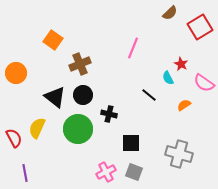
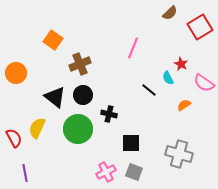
black line: moved 5 px up
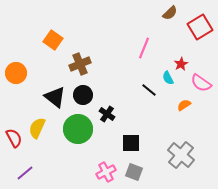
pink line: moved 11 px right
red star: rotated 16 degrees clockwise
pink semicircle: moved 3 px left
black cross: moved 2 px left; rotated 21 degrees clockwise
gray cross: moved 2 px right, 1 px down; rotated 24 degrees clockwise
purple line: rotated 60 degrees clockwise
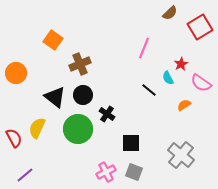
purple line: moved 2 px down
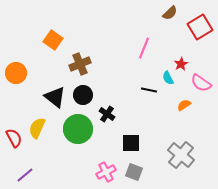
black line: rotated 28 degrees counterclockwise
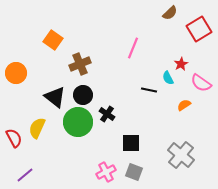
red square: moved 1 px left, 2 px down
pink line: moved 11 px left
green circle: moved 7 px up
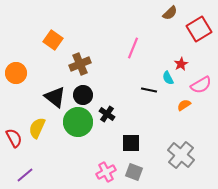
pink semicircle: moved 2 px down; rotated 65 degrees counterclockwise
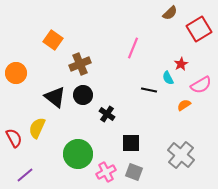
green circle: moved 32 px down
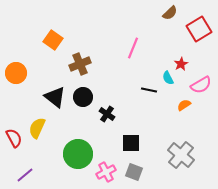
black circle: moved 2 px down
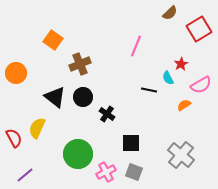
pink line: moved 3 px right, 2 px up
